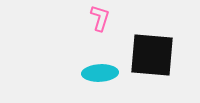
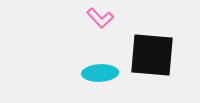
pink L-shape: rotated 120 degrees clockwise
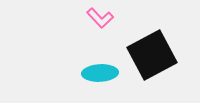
black square: rotated 33 degrees counterclockwise
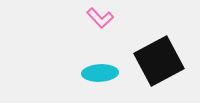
black square: moved 7 px right, 6 px down
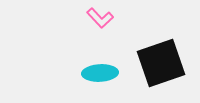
black square: moved 2 px right, 2 px down; rotated 9 degrees clockwise
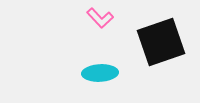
black square: moved 21 px up
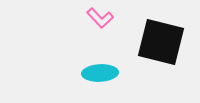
black square: rotated 33 degrees clockwise
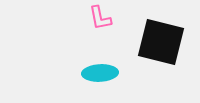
pink L-shape: rotated 32 degrees clockwise
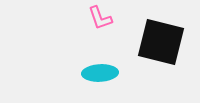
pink L-shape: rotated 8 degrees counterclockwise
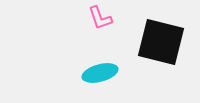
cyan ellipse: rotated 12 degrees counterclockwise
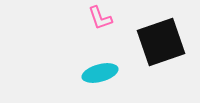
black square: rotated 33 degrees counterclockwise
